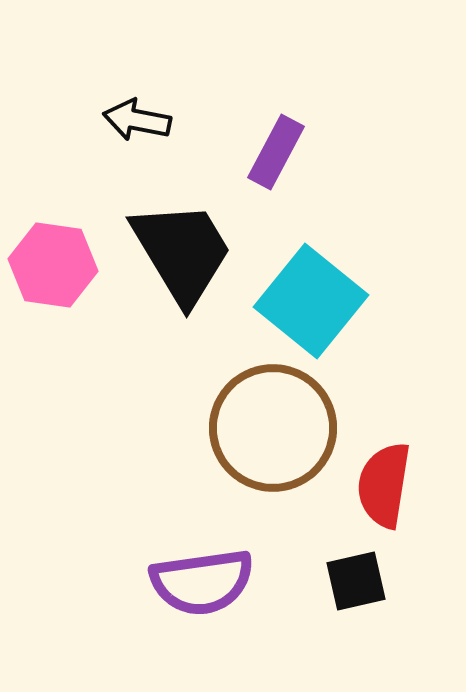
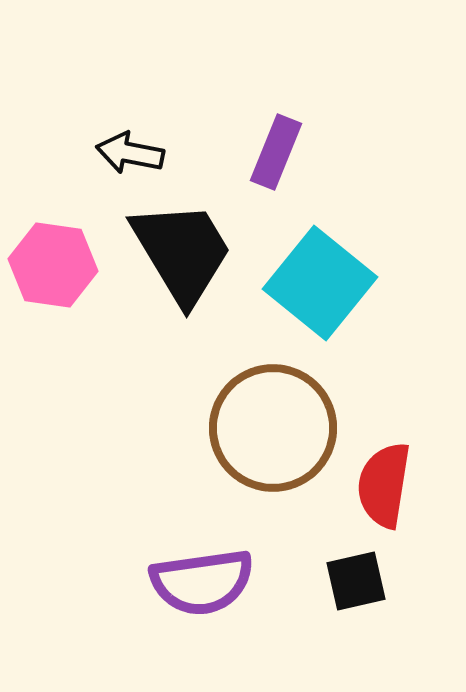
black arrow: moved 7 px left, 33 px down
purple rectangle: rotated 6 degrees counterclockwise
cyan square: moved 9 px right, 18 px up
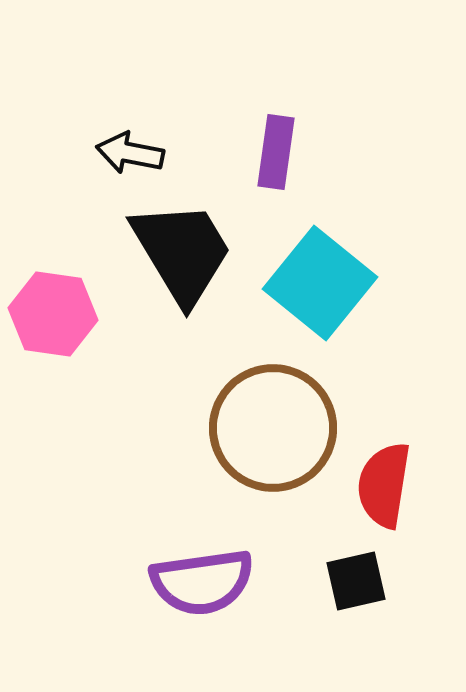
purple rectangle: rotated 14 degrees counterclockwise
pink hexagon: moved 49 px down
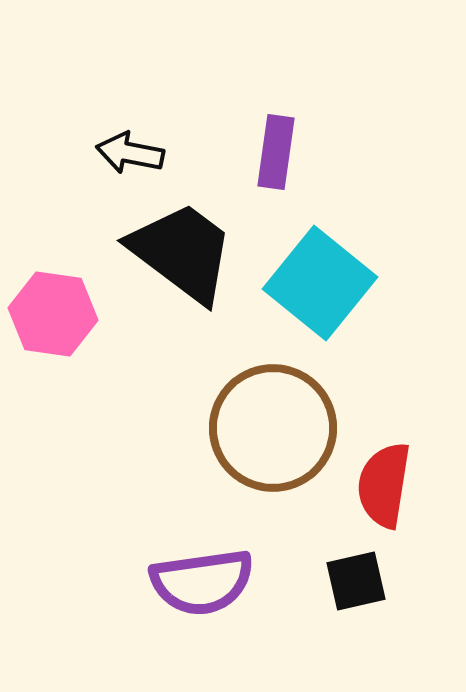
black trapezoid: rotated 22 degrees counterclockwise
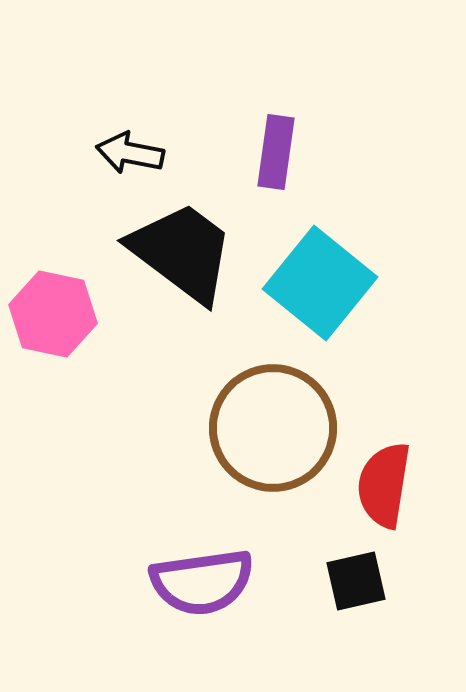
pink hexagon: rotated 4 degrees clockwise
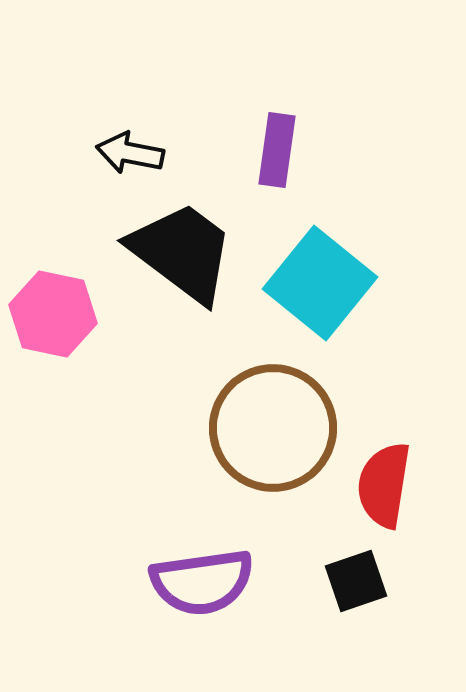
purple rectangle: moved 1 px right, 2 px up
black square: rotated 6 degrees counterclockwise
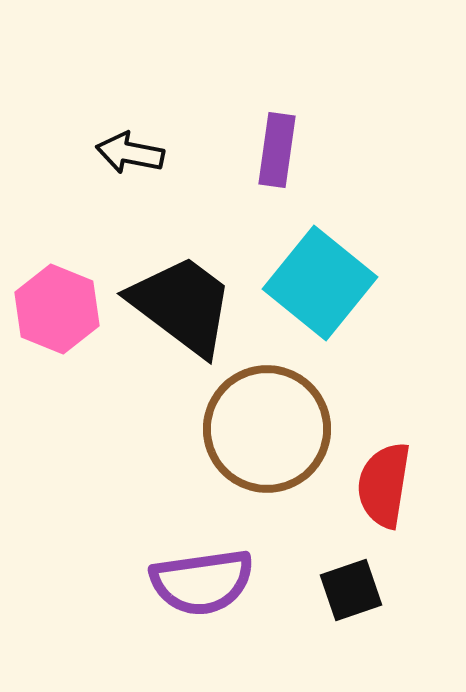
black trapezoid: moved 53 px down
pink hexagon: moved 4 px right, 5 px up; rotated 10 degrees clockwise
brown circle: moved 6 px left, 1 px down
black square: moved 5 px left, 9 px down
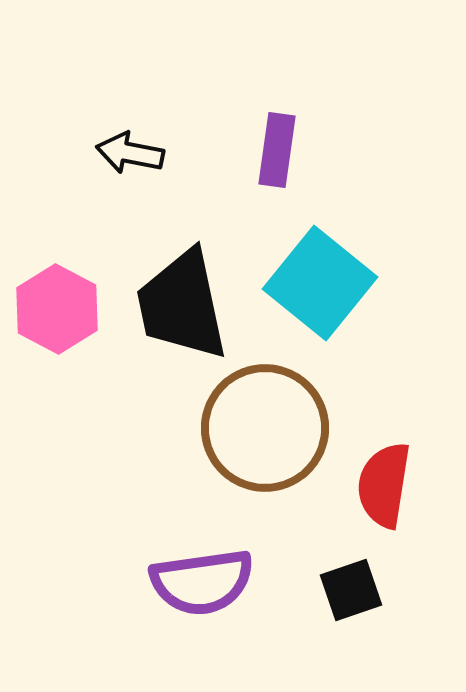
black trapezoid: rotated 139 degrees counterclockwise
pink hexagon: rotated 6 degrees clockwise
brown circle: moved 2 px left, 1 px up
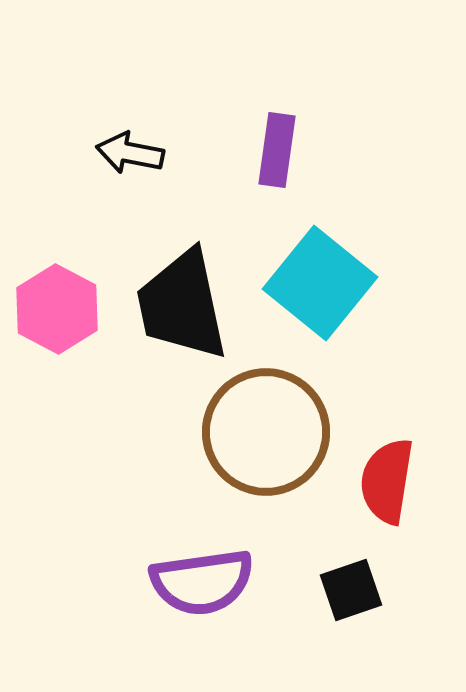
brown circle: moved 1 px right, 4 px down
red semicircle: moved 3 px right, 4 px up
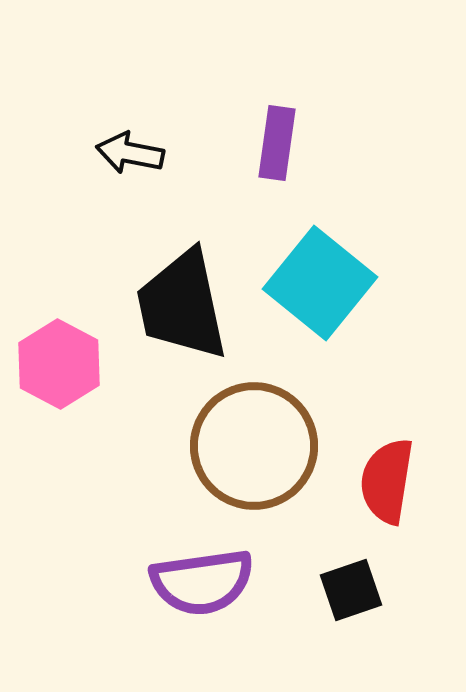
purple rectangle: moved 7 px up
pink hexagon: moved 2 px right, 55 px down
brown circle: moved 12 px left, 14 px down
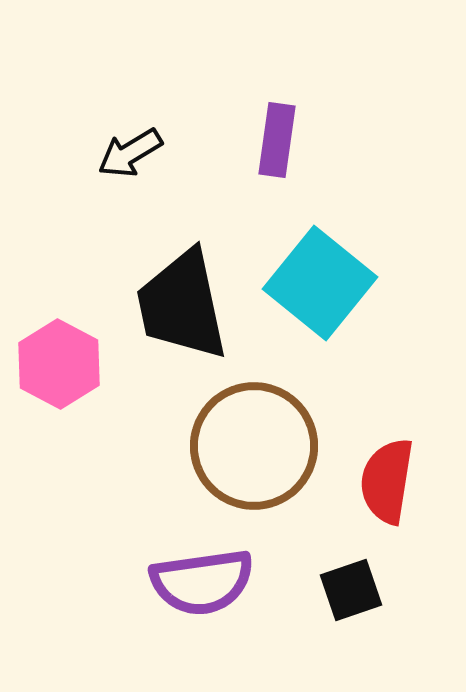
purple rectangle: moved 3 px up
black arrow: rotated 42 degrees counterclockwise
